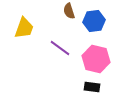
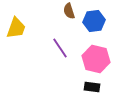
yellow trapezoid: moved 8 px left
purple line: rotated 20 degrees clockwise
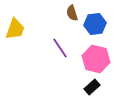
brown semicircle: moved 3 px right, 2 px down
blue hexagon: moved 1 px right, 3 px down
yellow trapezoid: moved 1 px left, 1 px down
black rectangle: rotated 49 degrees counterclockwise
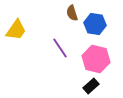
blue hexagon: rotated 15 degrees clockwise
yellow trapezoid: moved 1 px right, 1 px down; rotated 15 degrees clockwise
black rectangle: moved 1 px left, 1 px up
